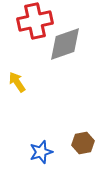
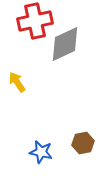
gray diamond: rotated 6 degrees counterclockwise
blue star: rotated 30 degrees clockwise
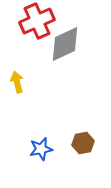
red cross: moved 2 px right; rotated 12 degrees counterclockwise
yellow arrow: rotated 20 degrees clockwise
blue star: moved 3 px up; rotated 25 degrees counterclockwise
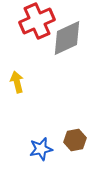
gray diamond: moved 2 px right, 6 px up
brown hexagon: moved 8 px left, 3 px up
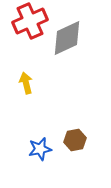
red cross: moved 7 px left
yellow arrow: moved 9 px right, 1 px down
blue star: moved 1 px left
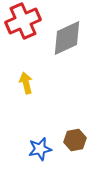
red cross: moved 7 px left
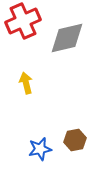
gray diamond: rotated 12 degrees clockwise
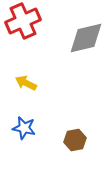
gray diamond: moved 19 px right
yellow arrow: rotated 50 degrees counterclockwise
blue star: moved 16 px left, 21 px up; rotated 25 degrees clockwise
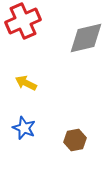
blue star: rotated 10 degrees clockwise
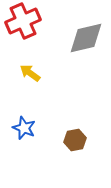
yellow arrow: moved 4 px right, 10 px up; rotated 10 degrees clockwise
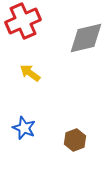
brown hexagon: rotated 10 degrees counterclockwise
